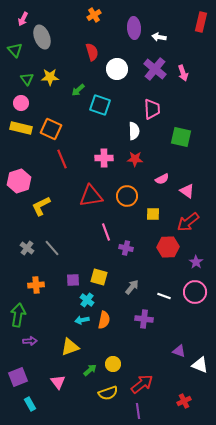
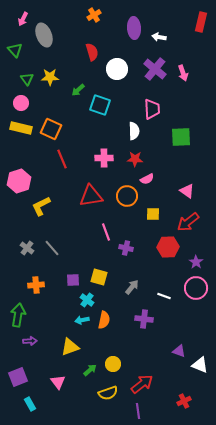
gray ellipse at (42, 37): moved 2 px right, 2 px up
green square at (181, 137): rotated 15 degrees counterclockwise
pink semicircle at (162, 179): moved 15 px left
pink circle at (195, 292): moved 1 px right, 4 px up
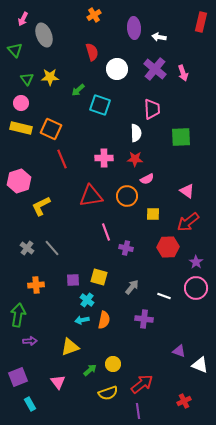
white semicircle at (134, 131): moved 2 px right, 2 px down
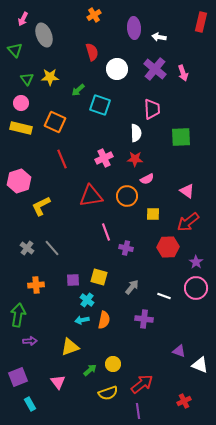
orange square at (51, 129): moved 4 px right, 7 px up
pink cross at (104, 158): rotated 24 degrees counterclockwise
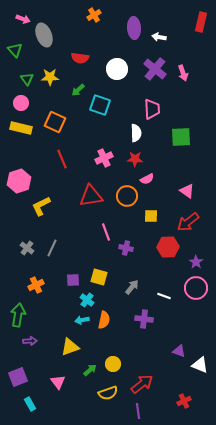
pink arrow at (23, 19): rotated 96 degrees counterclockwise
red semicircle at (92, 52): moved 12 px left, 6 px down; rotated 114 degrees clockwise
yellow square at (153, 214): moved 2 px left, 2 px down
gray line at (52, 248): rotated 66 degrees clockwise
orange cross at (36, 285): rotated 21 degrees counterclockwise
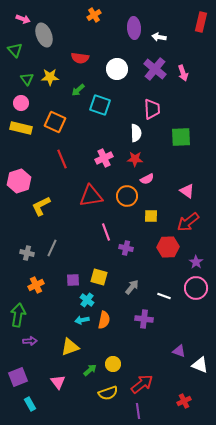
gray cross at (27, 248): moved 5 px down; rotated 24 degrees counterclockwise
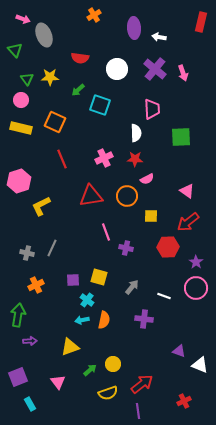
pink circle at (21, 103): moved 3 px up
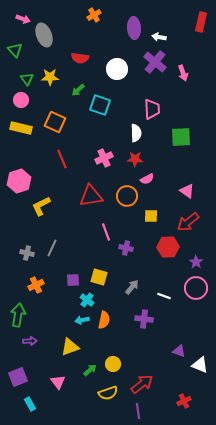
purple cross at (155, 69): moved 7 px up
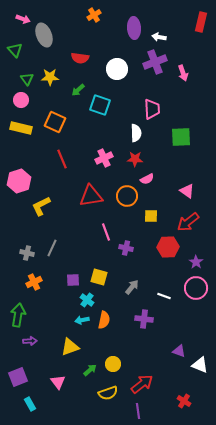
purple cross at (155, 62): rotated 30 degrees clockwise
orange cross at (36, 285): moved 2 px left, 3 px up
red cross at (184, 401): rotated 32 degrees counterclockwise
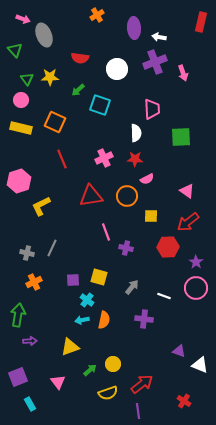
orange cross at (94, 15): moved 3 px right
